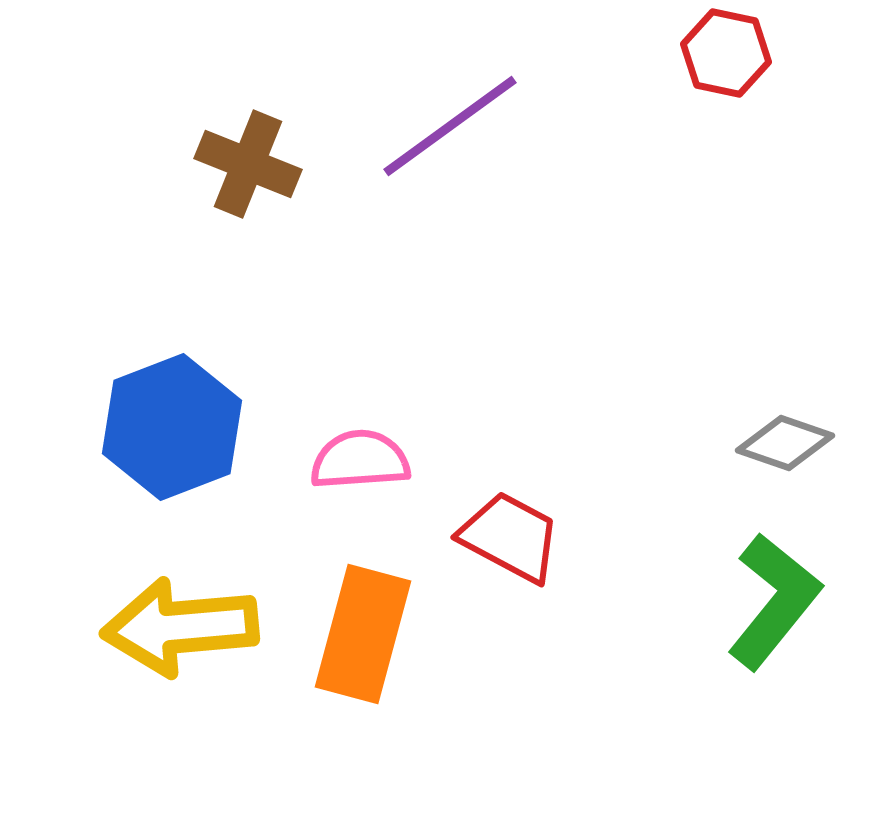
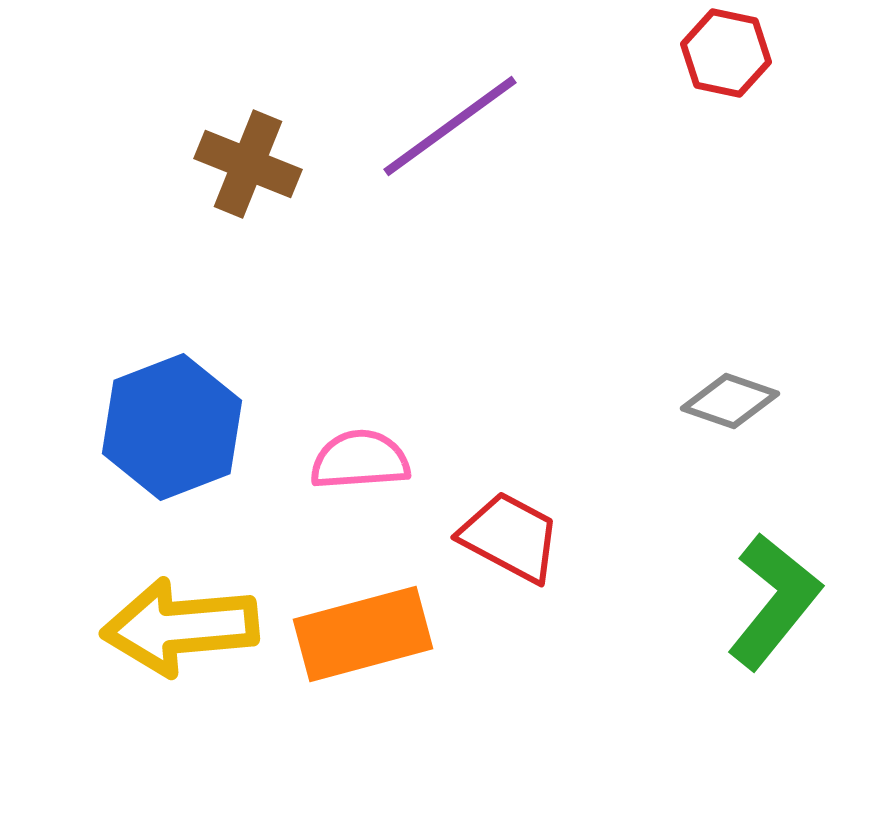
gray diamond: moved 55 px left, 42 px up
orange rectangle: rotated 60 degrees clockwise
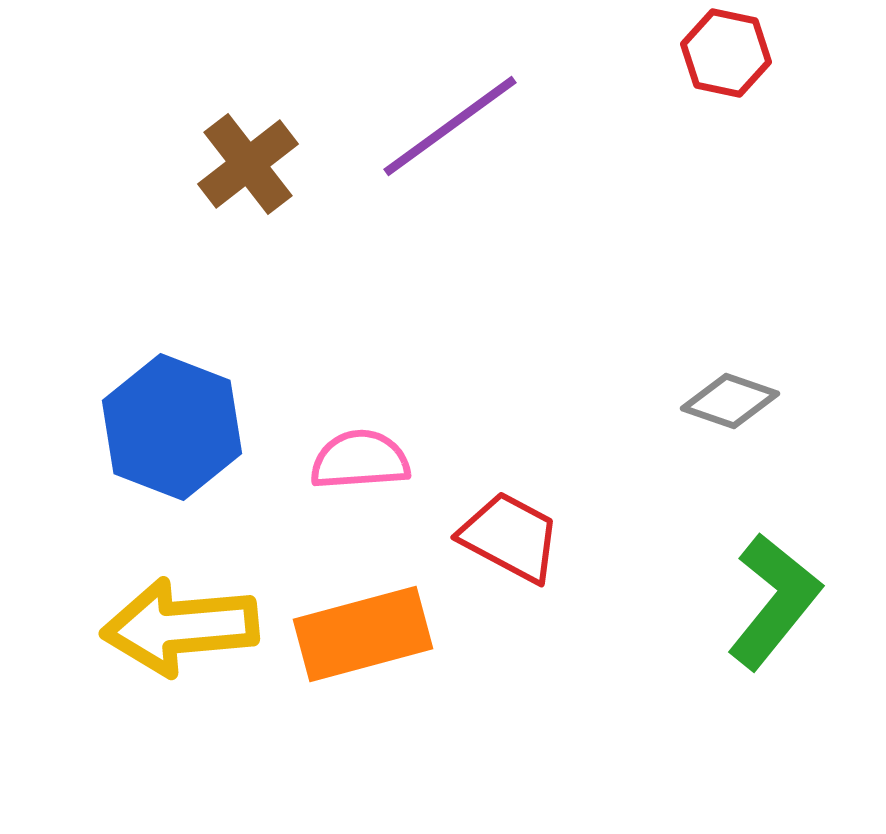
brown cross: rotated 30 degrees clockwise
blue hexagon: rotated 18 degrees counterclockwise
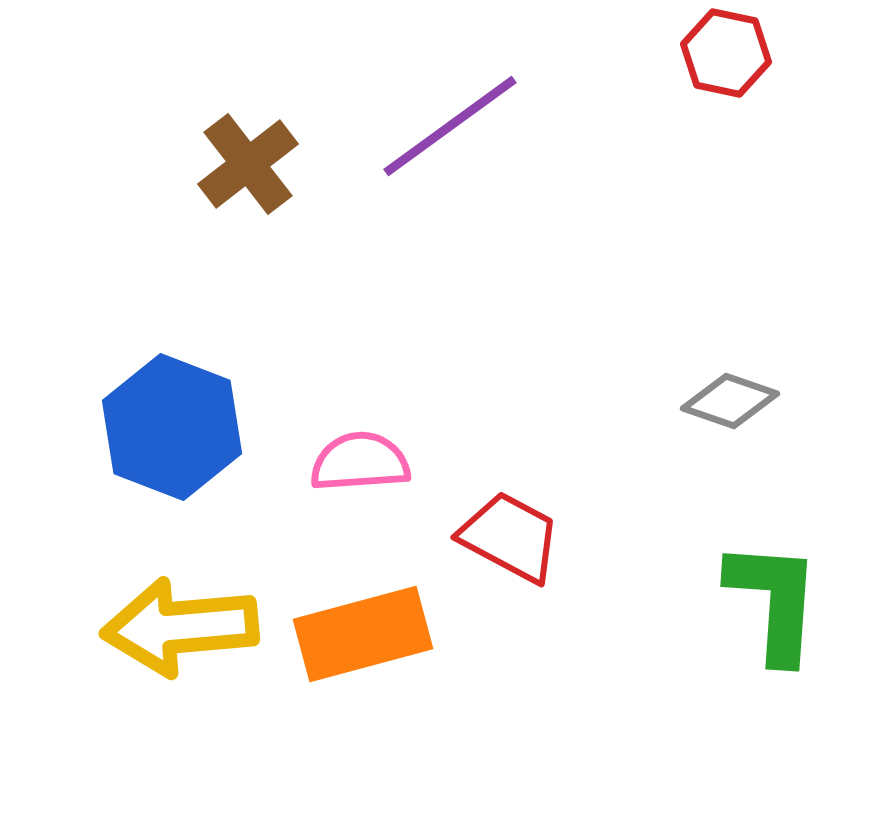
pink semicircle: moved 2 px down
green L-shape: rotated 35 degrees counterclockwise
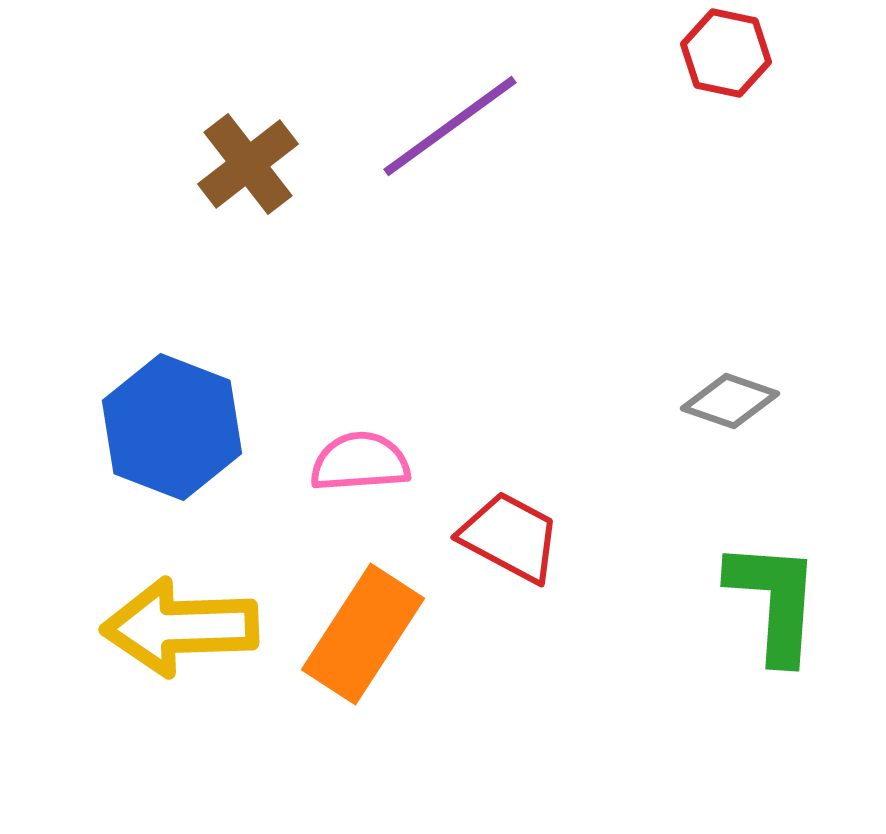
yellow arrow: rotated 3 degrees clockwise
orange rectangle: rotated 42 degrees counterclockwise
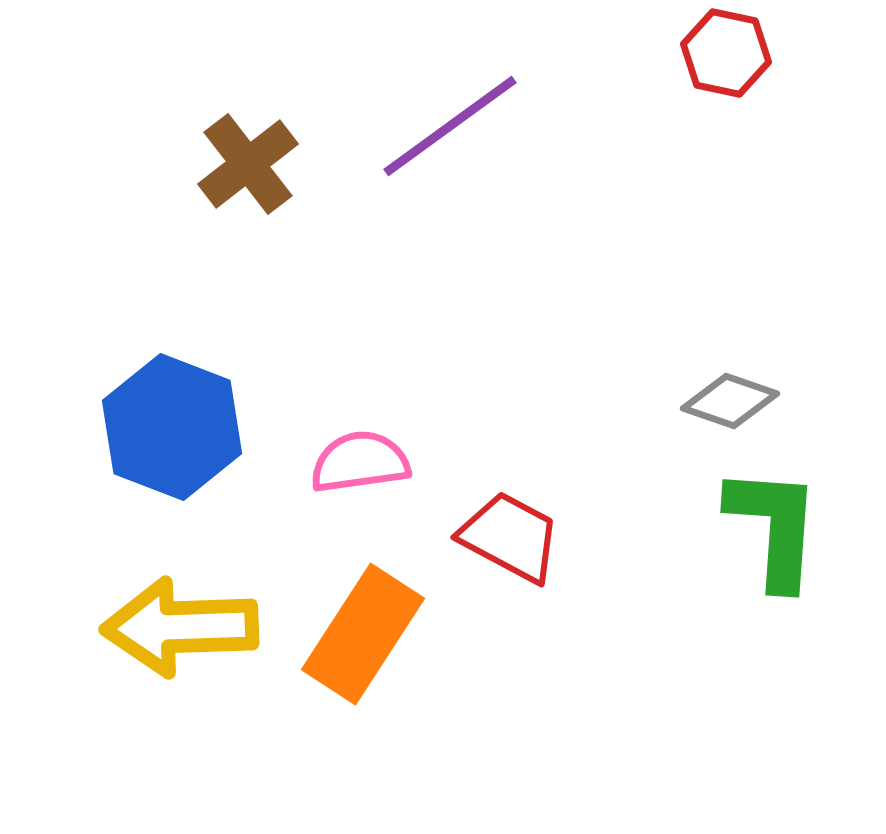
pink semicircle: rotated 4 degrees counterclockwise
green L-shape: moved 74 px up
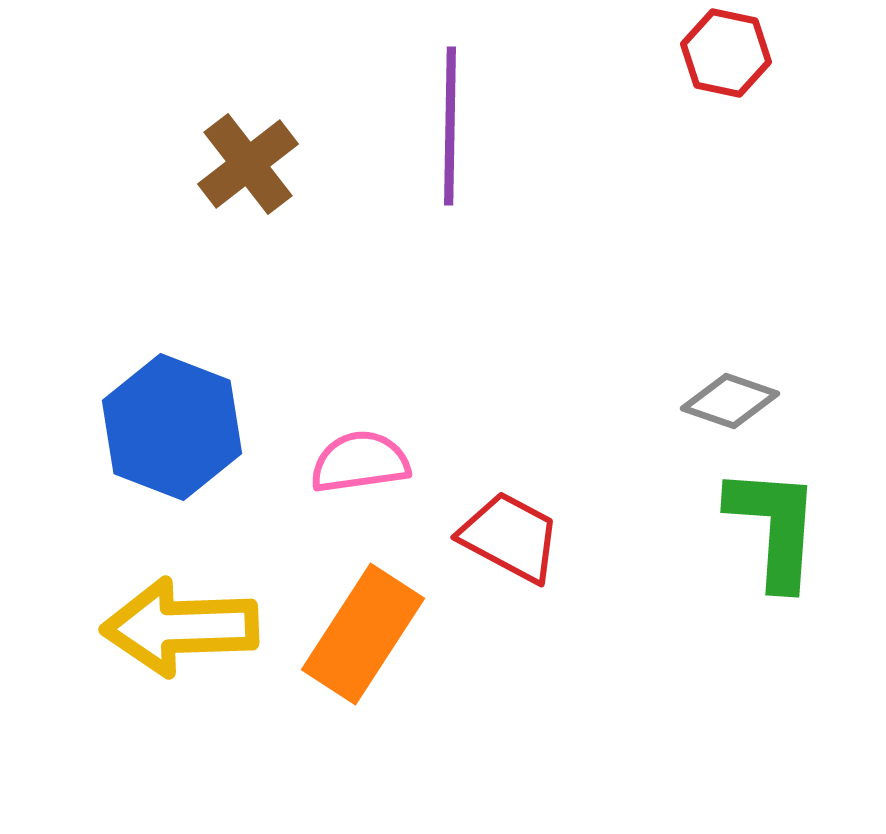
purple line: rotated 53 degrees counterclockwise
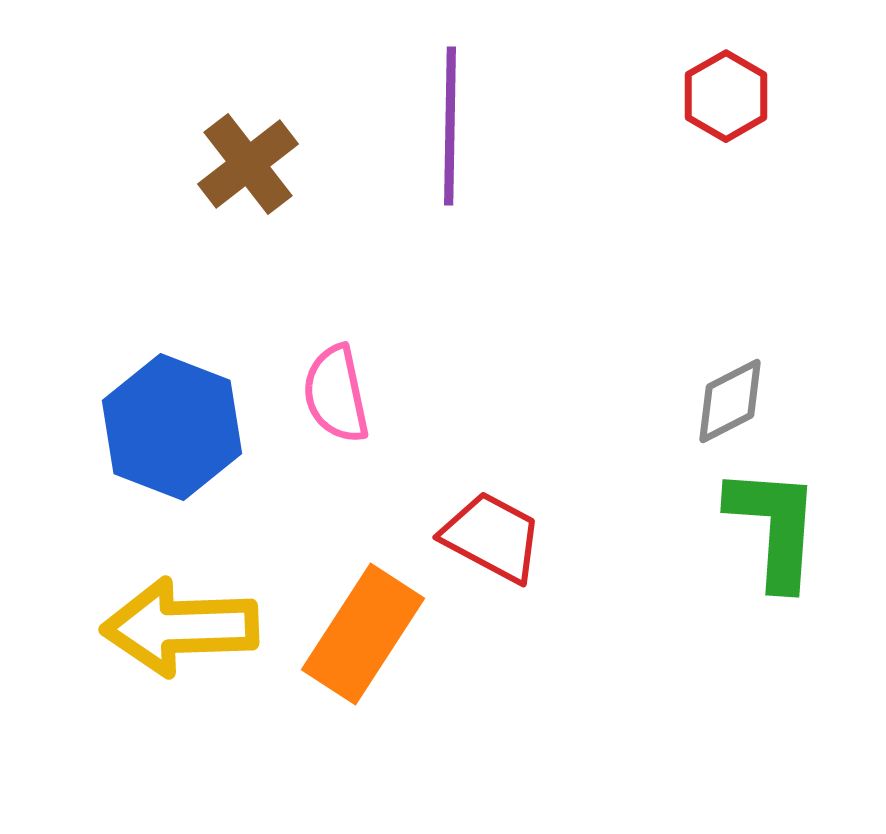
red hexagon: moved 43 px down; rotated 18 degrees clockwise
gray diamond: rotated 46 degrees counterclockwise
pink semicircle: moved 24 px left, 68 px up; rotated 94 degrees counterclockwise
red trapezoid: moved 18 px left
